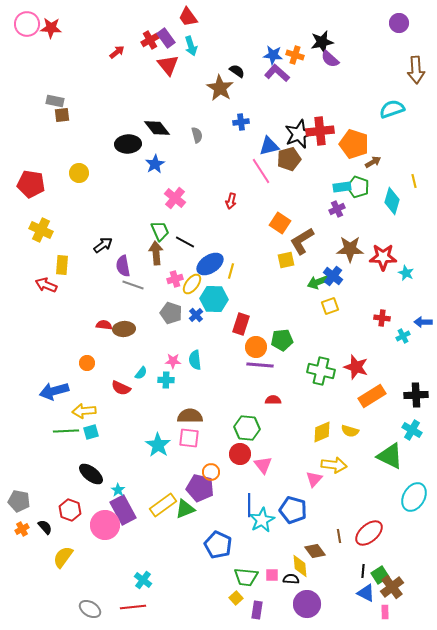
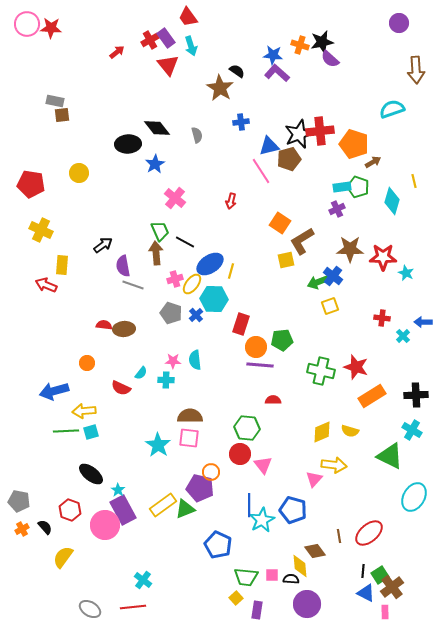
orange cross at (295, 55): moved 5 px right, 10 px up
cyan cross at (403, 336): rotated 16 degrees counterclockwise
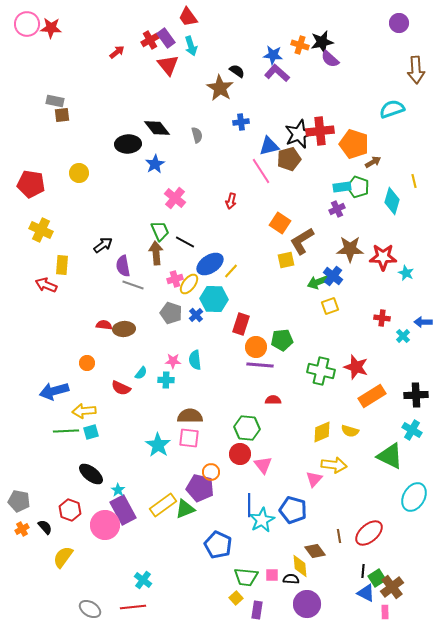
yellow line at (231, 271): rotated 28 degrees clockwise
yellow ellipse at (192, 284): moved 3 px left
green square at (380, 575): moved 3 px left, 3 px down
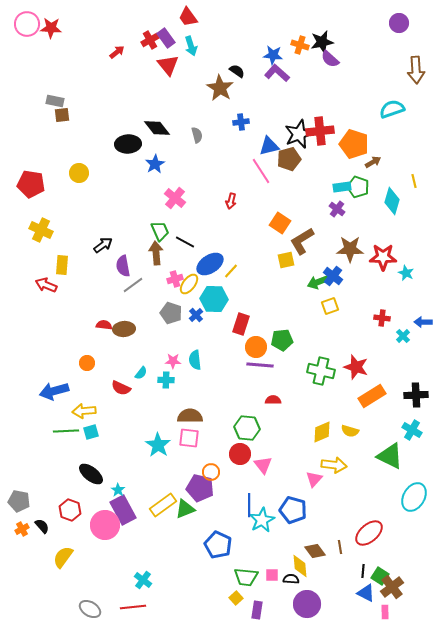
purple cross at (337, 209): rotated 28 degrees counterclockwise
gray line at (133, 285): rotated 55 degrees counterclockwise
black semicircle at (45, 527): moved 3 px left, 1 px up
brown line at (339, 536): moved 1 px right, 11 px down
green square at (377, 578): moved 3 px right, 2 px up; rotated 24 degrees counterclockwise
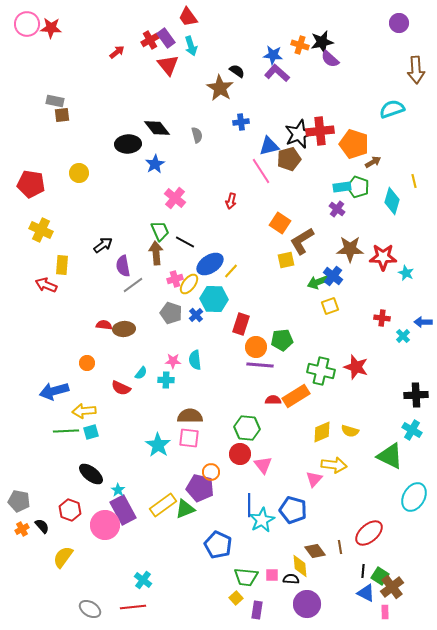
orange rectangle at (372, 396): moved 76 px left
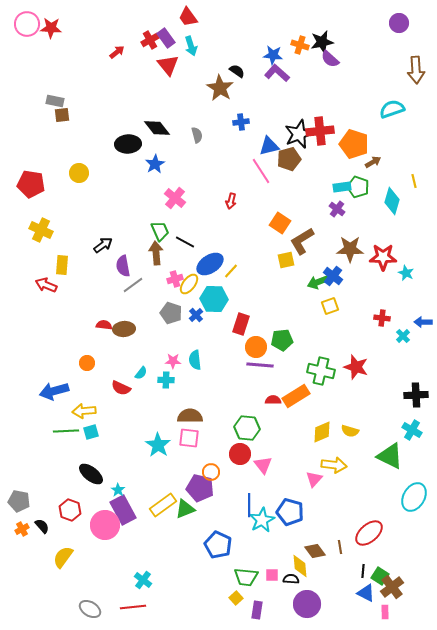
blue pentagon at (293, 510): moved 3 px left, 2 px down
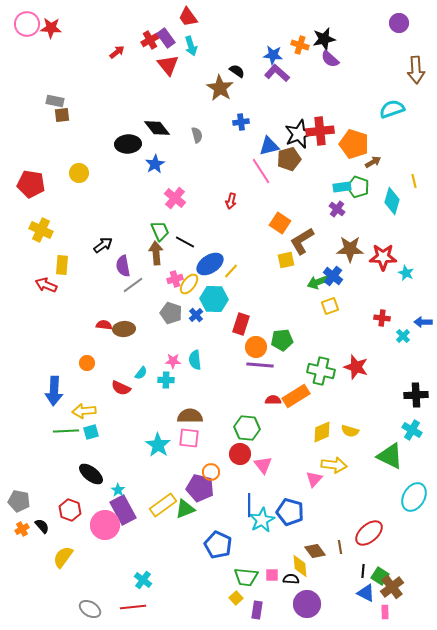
black star at (322, 42): moved 2 px right, 3 px up
blue arrow at (54, 391): rotated 72 degrees counterclockwise
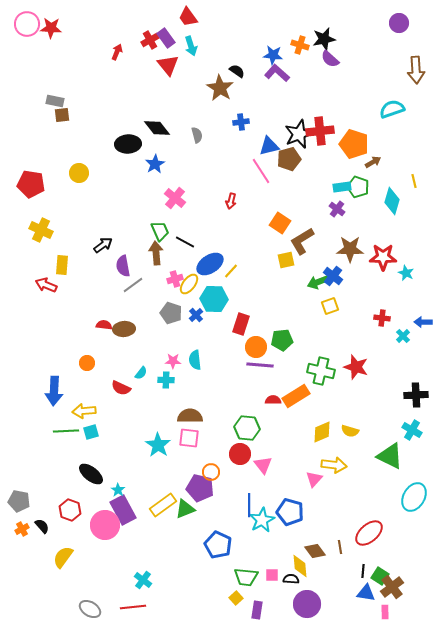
red arrow at (117, 52): rotated 28 degrees counterclockwise
blue triangle at (366, 593): rotated 18 degrees counterclockwise
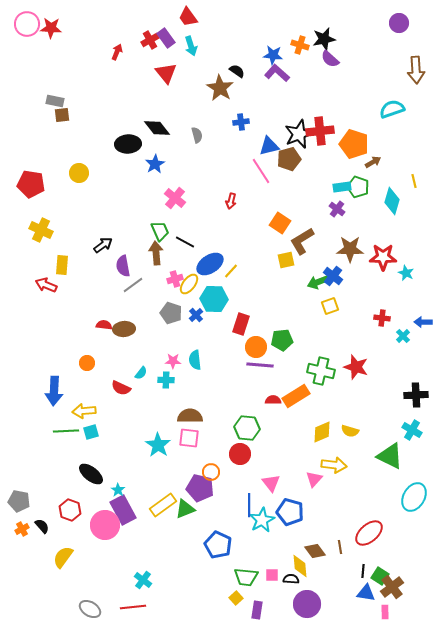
red triangle at (168, 65): moved 2 px left, 8 px down
pink triangle at (263, 465): moved 8 px right, 18 px down
